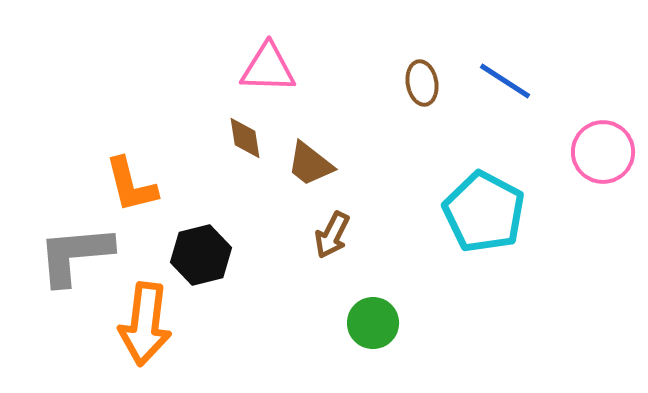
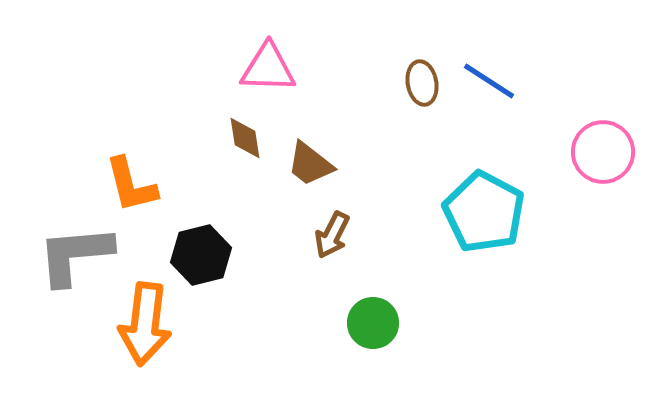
blue line: moved 16 px left
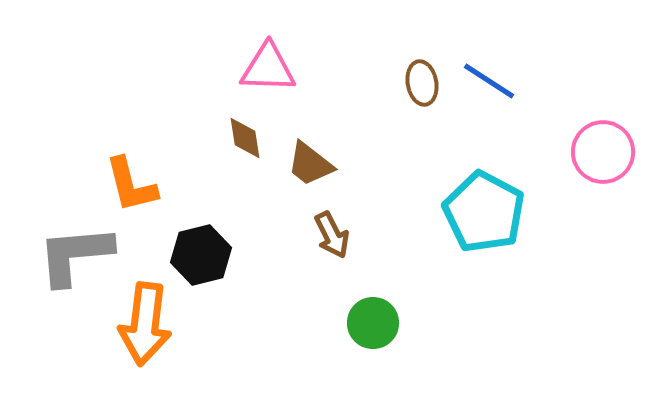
brown arrow: rotated 54 degrees counterclockwise
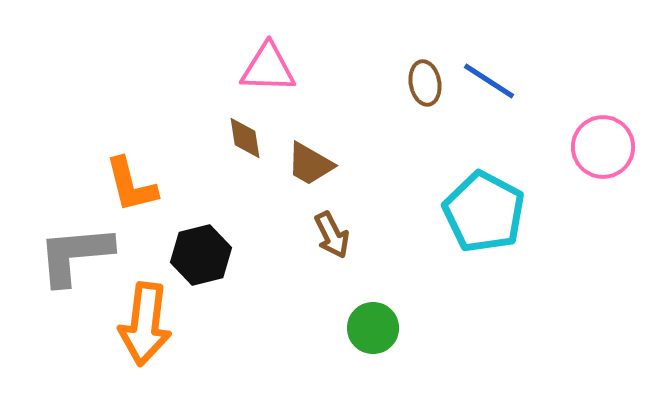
brown ellipse: moved 3 px right
pink circle: moved 5 px up
brown trapezoid: rotated 8 degrees counterclockwise
green circle: moved 5 px down
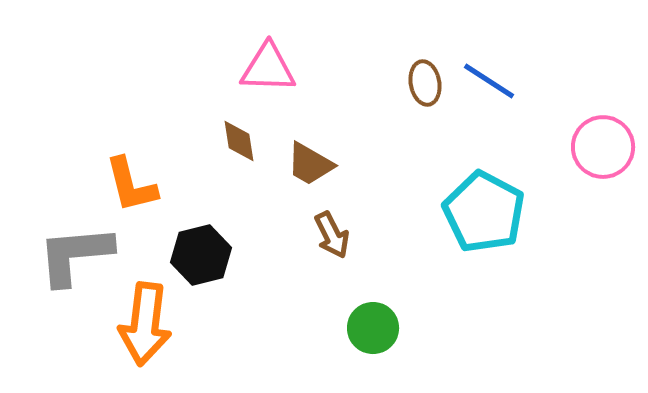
brown diamond: moved 6 px left, 3 px down
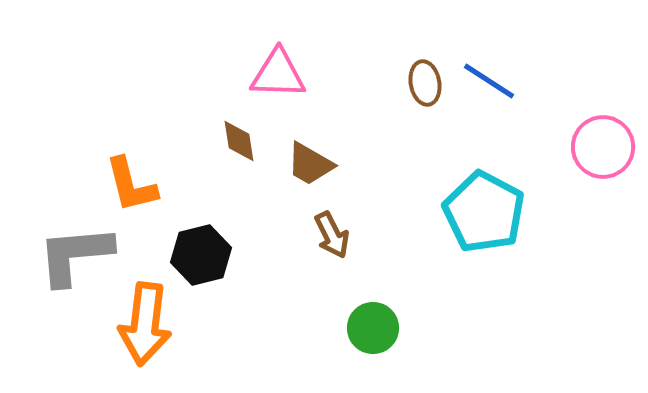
pink triangle: moved 10 px right, 6 px down
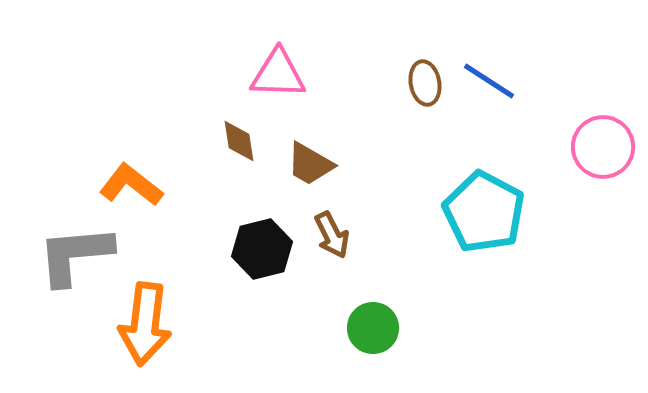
orange L-shape: rotated 142 degrees clockwise
black hexagon: moved 61 px right, 6 px up
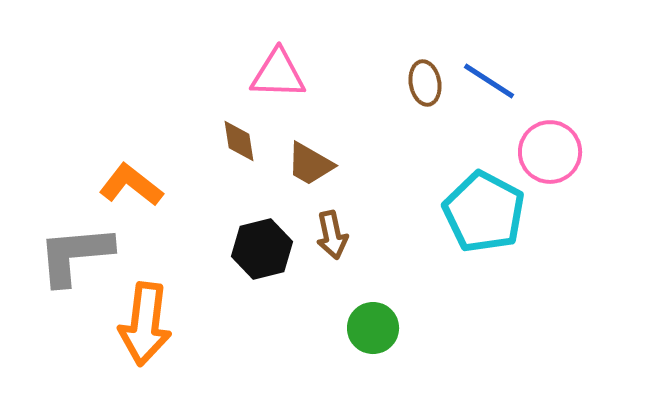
pink circle: moved 53 px left, 5 px down
brown arrow: rotated 15 degrees clockwise
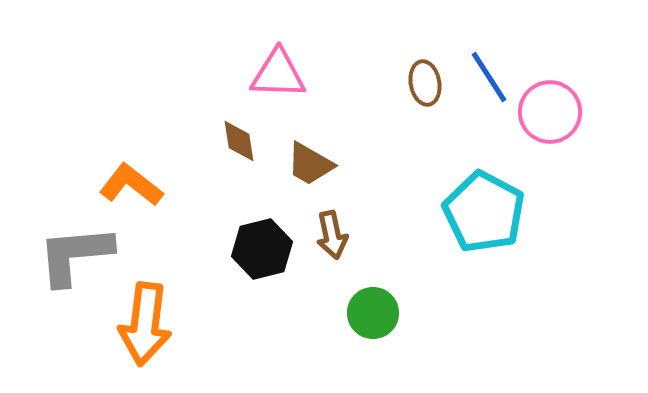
blue line: moved 4 px up; rotated 24 degrees clockwise
pink circle: moved 40 px up
green circle: moved 15 px up
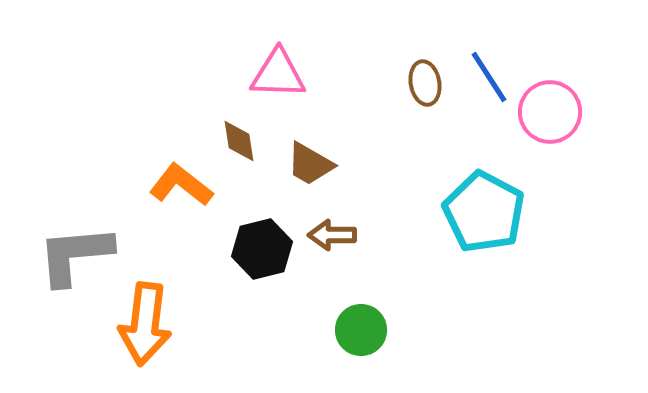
orange L-shape: moved 50 px right
brown arrow: rotated 102 degrees clockwise
green circle: moved 12 px left, 17 px down
